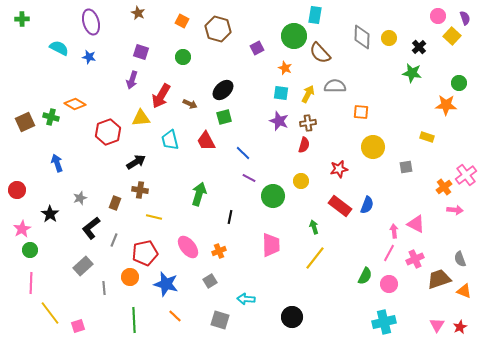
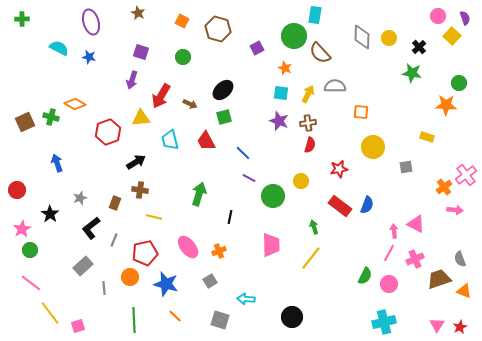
red semicircle at (304, 145): moved 6 px right
yellow line at (315, 258): moved 4 px left
pink line at (31, 283): rotated 55 degrees counterclockwise
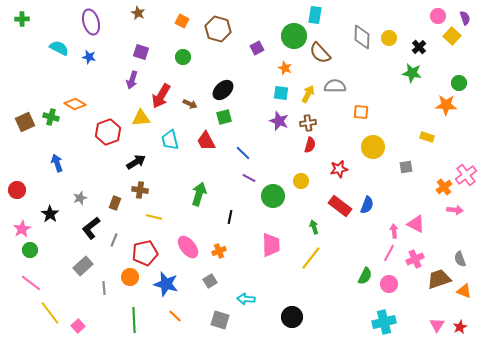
pink square at (78, 326): rotated 24 degrees counterclockwise
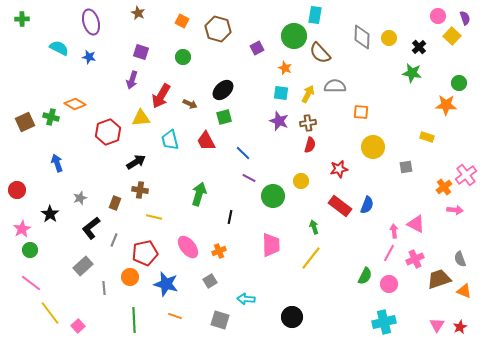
orange line at (175, 316): rotated 24 degrees counterclockwise
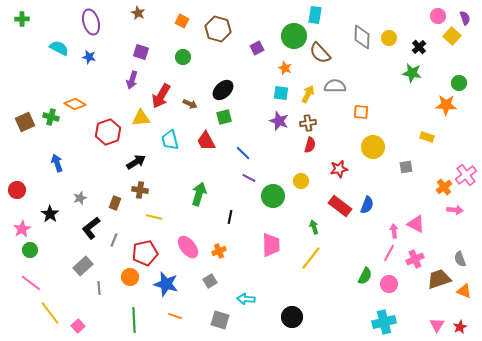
gray line at (104, 288): moved 5 px left
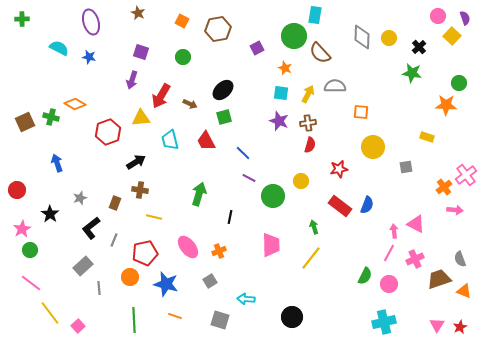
brown hexagon at (218, 29): rotated 25 degrees counterclockwise
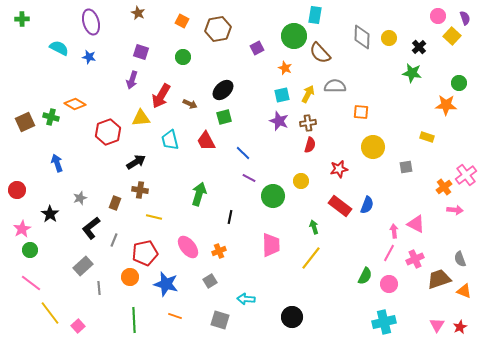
cyan square at (281, 93): moved 1 px right, 2 px down; rotated 21 degrees counterclockwise
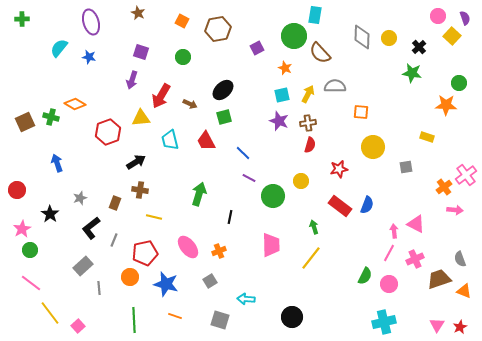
cyan semicircle at (59, 48): rotated 78 degrees counterclockwise
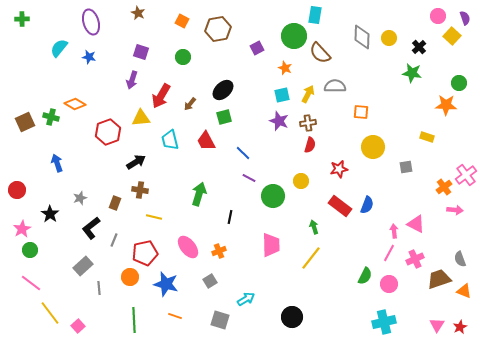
brown arrow at (190, 104): rotated 104 degrees clockwise
cyan arrow at (246, 299): rotated 144 degrees clockwise
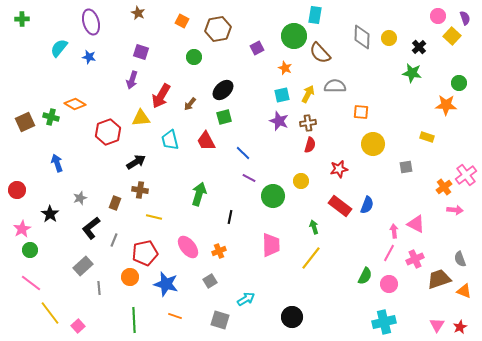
green circle at (183, 57): moved 11 px right
yellow circle at (373, 147): moved 3 px up
